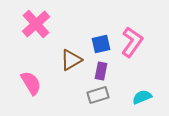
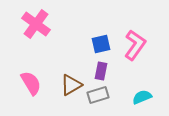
pink cross: rotated 12 degrees counterclockwise
pink L-shape: moved 3 px right, 3 px down
brown triangle: moved 25 px down
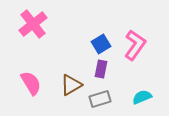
pink cross: moved 3 px left; rotated 16 degrees clockwise
blue square: rotated 18 degrees counterclockwise
purple rectangle: moved 2 px up
gray rectangle: moved 2 px right, 4 px down
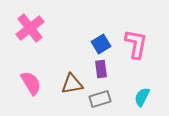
pink cross: moved 3 px left, 4 px down
pink L-shape: moved 1 px right, 1 px up; rotated 24 degrees counterclockwise
purple rectangle: rotated 18 degrees counterclockwise
brown triangle: moved 1 px right, 1 px up; rotated 20 degrees clockwise
cyan semicircle: rotated 42 degrees counterclockwise
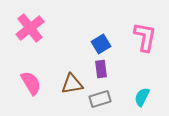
pink L-shape: moved 9 px right, 7 px up
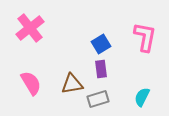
gray rectangle: moved 2 px left
